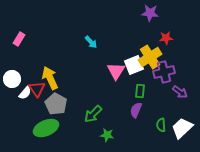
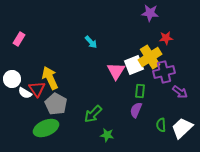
white semicircle: rotated 80 degrees clockwise
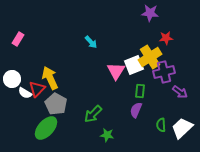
pink rectangle: moved 1 px left
red triangle: rotated 18 degrees clockwise
green ellipse: rotated 25 degrees counterclockwise
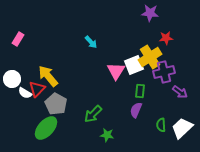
yellow arrow: moved 2 px left, 2 px up; rotated 15 degrees counterclockwise
